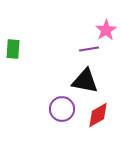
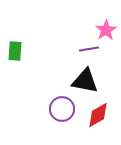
green rectangle: moved 2 px right, 2 px down
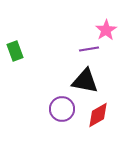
green rectangle: rotated 24 degrees counterclockwise
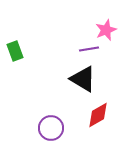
pink star: rotated 10 degrees clockwise
black triangle: moved 2 px left, 2 px up; rotated 20 degrees clockwise
purple circle: moved 11 px left, 19 px down
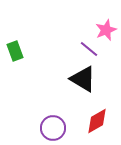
purple line: rotated 48 degrees clockwise
red diamond: moved 1 px left, 6 px down
purple circle: moved 2 px right
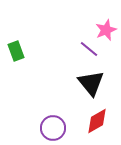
green rectangle: moved 1 px right
black triangle: moved 8 px right, 4 px down; rotated 20 degrees clockwise
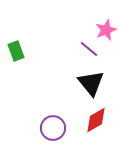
red diamond: moved 1 px left, 1 px up
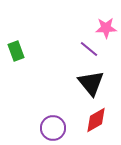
pink star: moved 2 px up; rotated 20 degrees clockwise
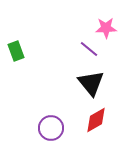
purple circle: moved 2 px left
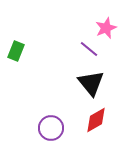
pink star: rotated 20 degrees counterclockwise
green rectangle: rotated 42 degrees clockwise
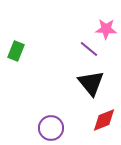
pink star: moved 1 px down; rotated 25 degrees clockwise
red diamond: moved 8 px right; rotated 8 degrees clockwise
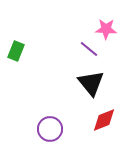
purple circle: moved 1 px left, 1 px down
